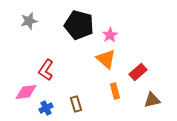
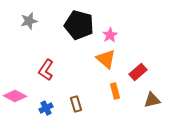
pink diamond: moved 11 px left, 4 px down; rotated 35 degrees clockwise
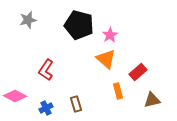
gray star: moved 1 px left, 1 px up
orange rectangle: moved 3 px right
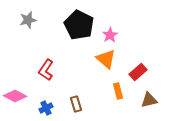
black pentagon: rotated 12 degrees clockwise
brown triangle: moved 3 px left
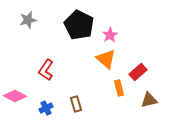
orange rectangle: moved 1 px right, 3 px up
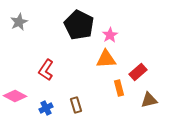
gray star: moved 9 px left, 2 px down; rotated 12 degrees counterclockwise
orange triangle: rotated 45 degrees counterclockwise
brown rectangle: moved 1 px down
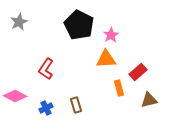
pink star: moved 1 px right
red L-shape: moved 1 px up
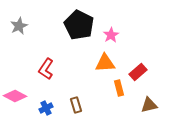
gray star: moved 4 px down
orange triangle: moved 1 px left, 4 px down
brown triangle: moved 5 px down
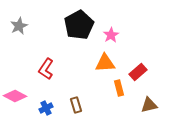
black pentagon: rotated 16 degrees clockwise
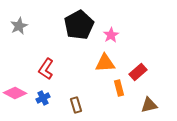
pink diamond: moved 3 px up
blue cross: moved 3 px left, 10 px up
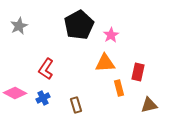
red rectangle: rotated 36 degrees counterclockwise
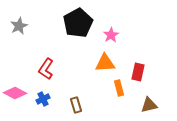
black pentagon: moved 1 px left, 2 px up
blue cross: moved 1 px down
